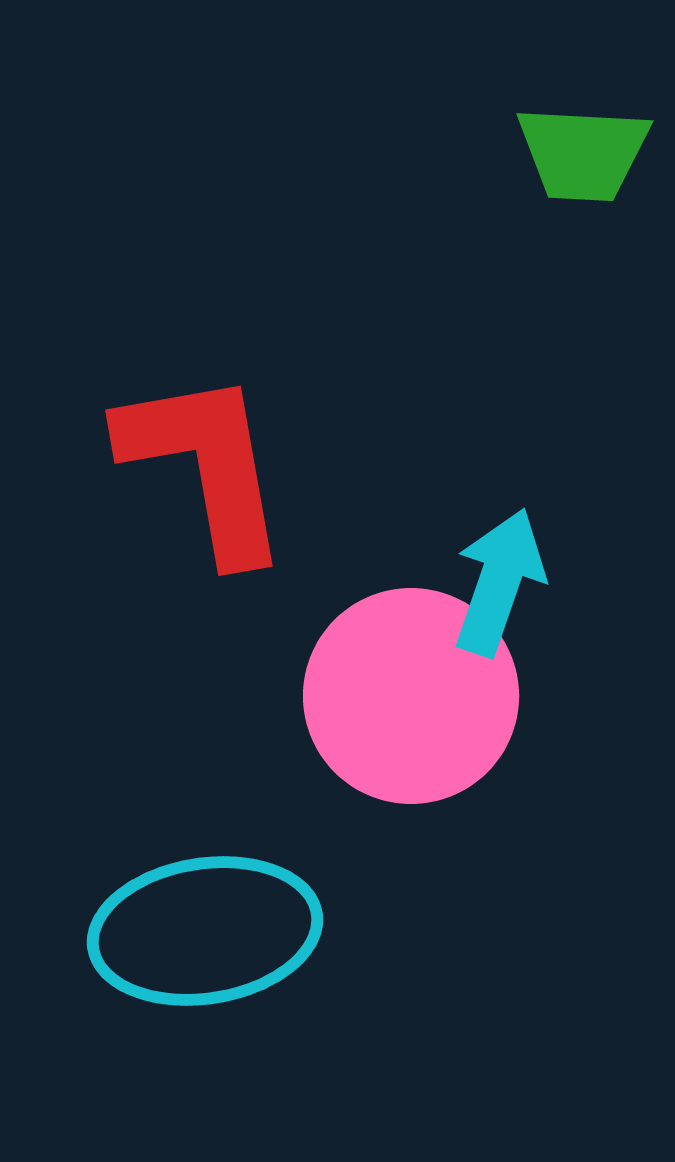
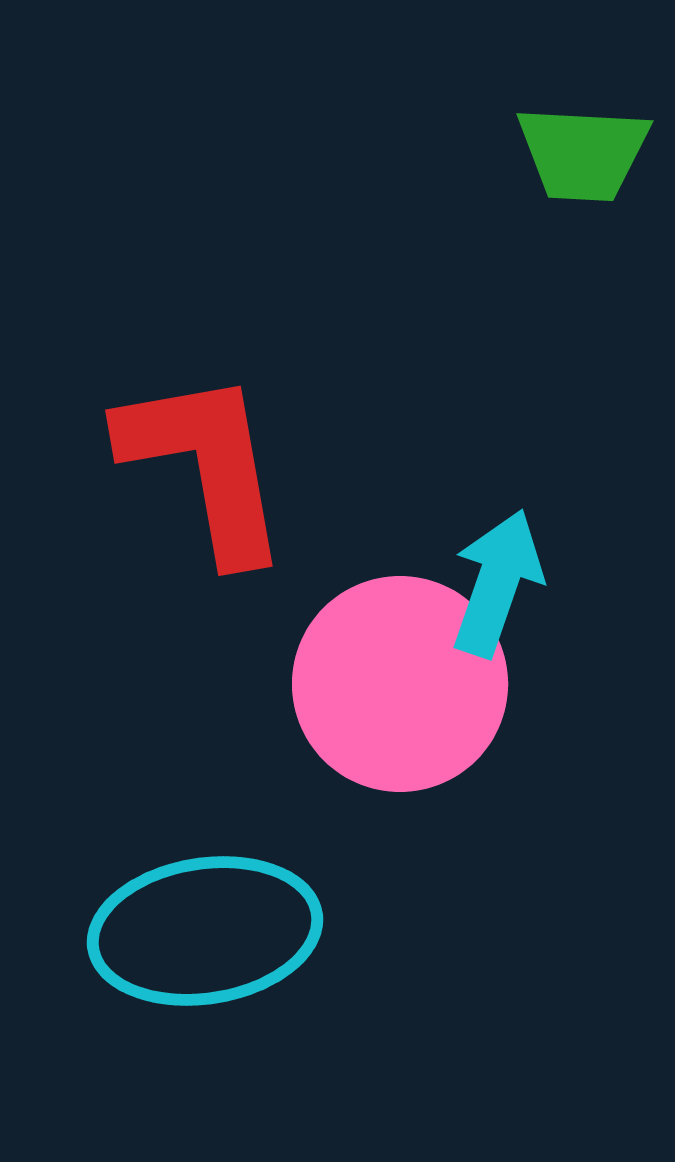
cyan arrow: moved 2 px left, 1 px down
pink circle: moved 11 px left, 12 px up
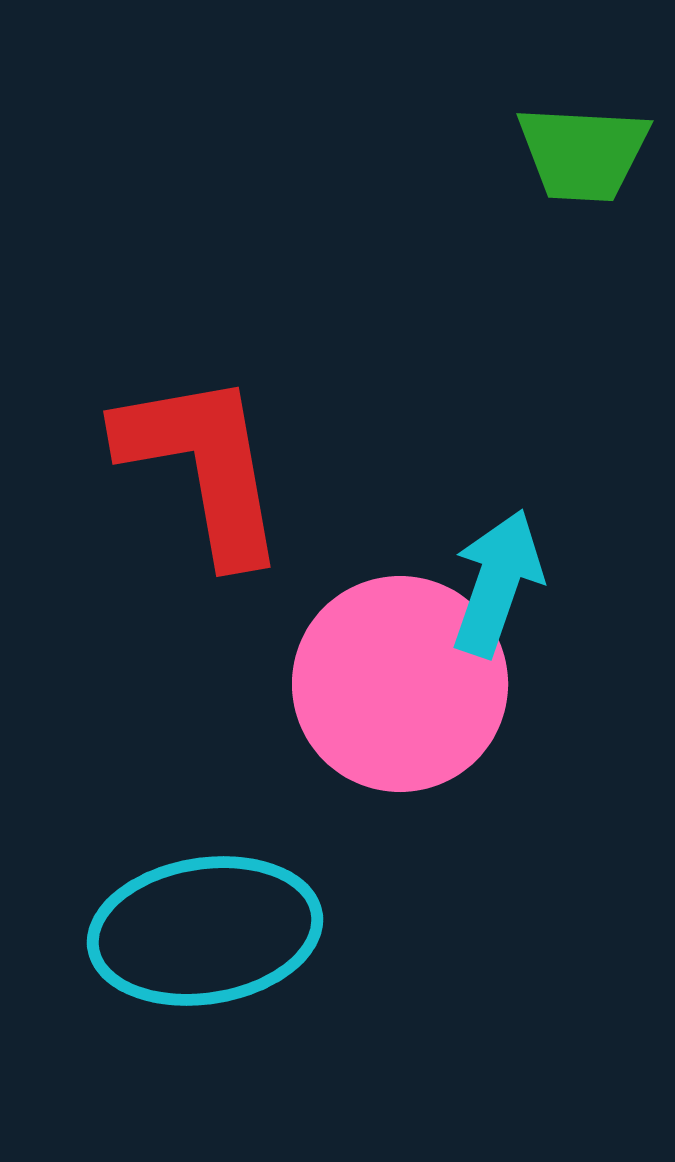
red L-shape: moved 2 px left, 1 px down
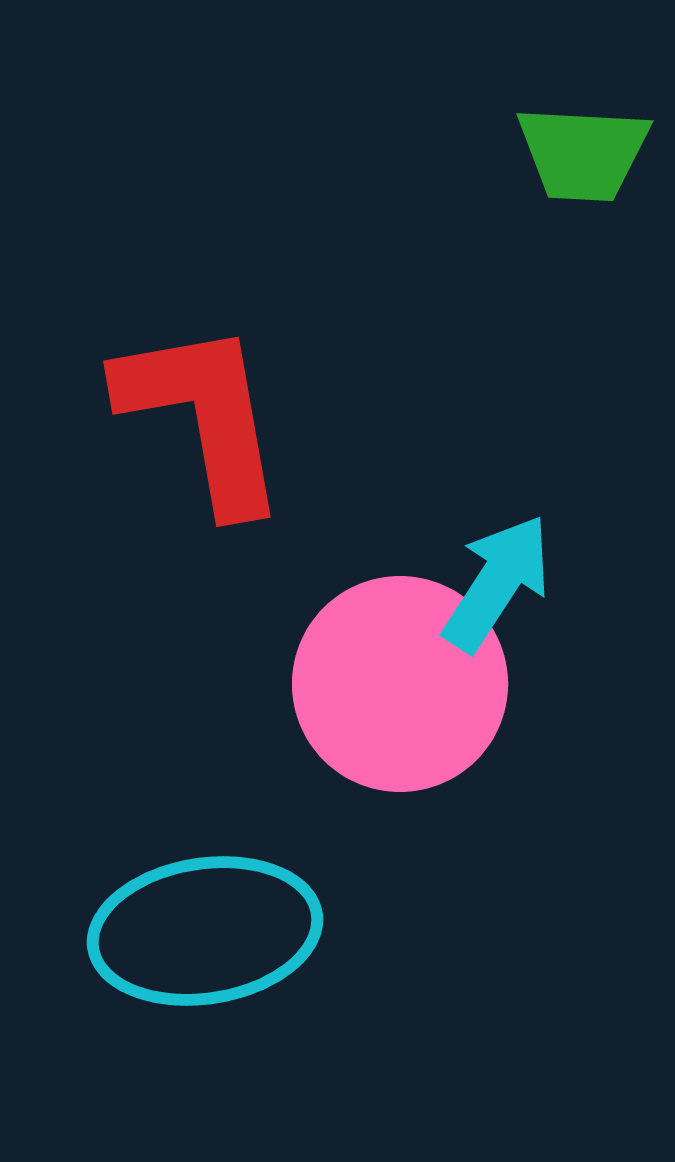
red L-shape: moved 50 px up
cyan arrow: rotated 14 degrees clockwise
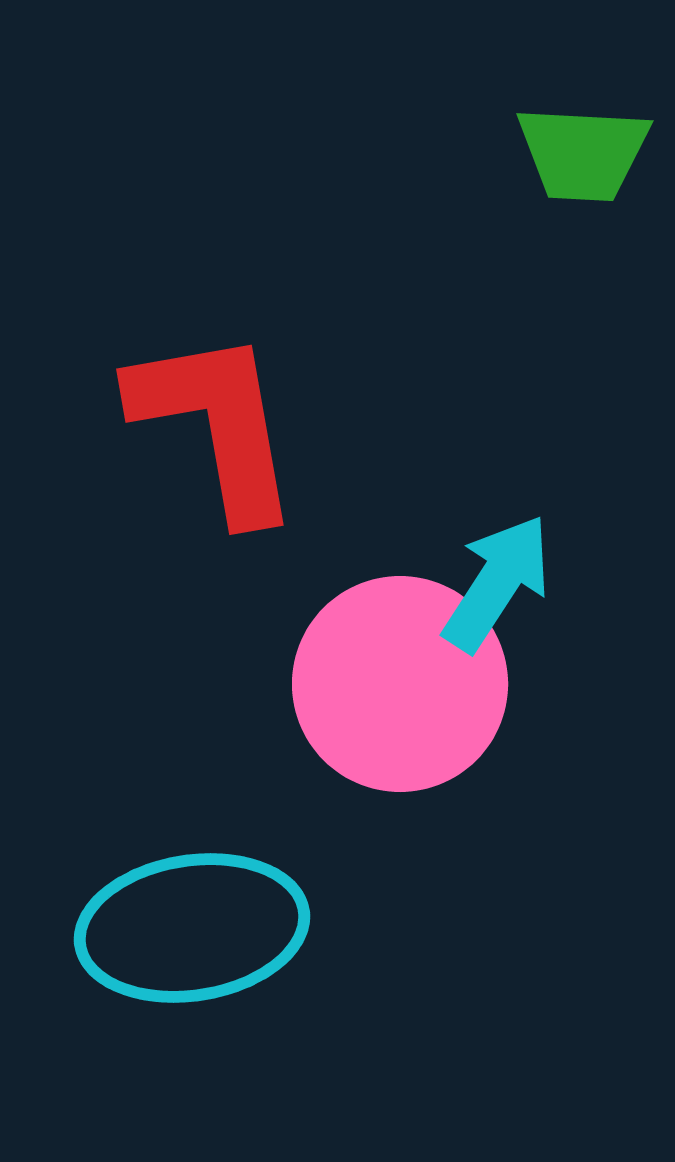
red L-shape: moved 13 px right, 8 px down
cyan ellipse: moved 13 px left, 3 px up
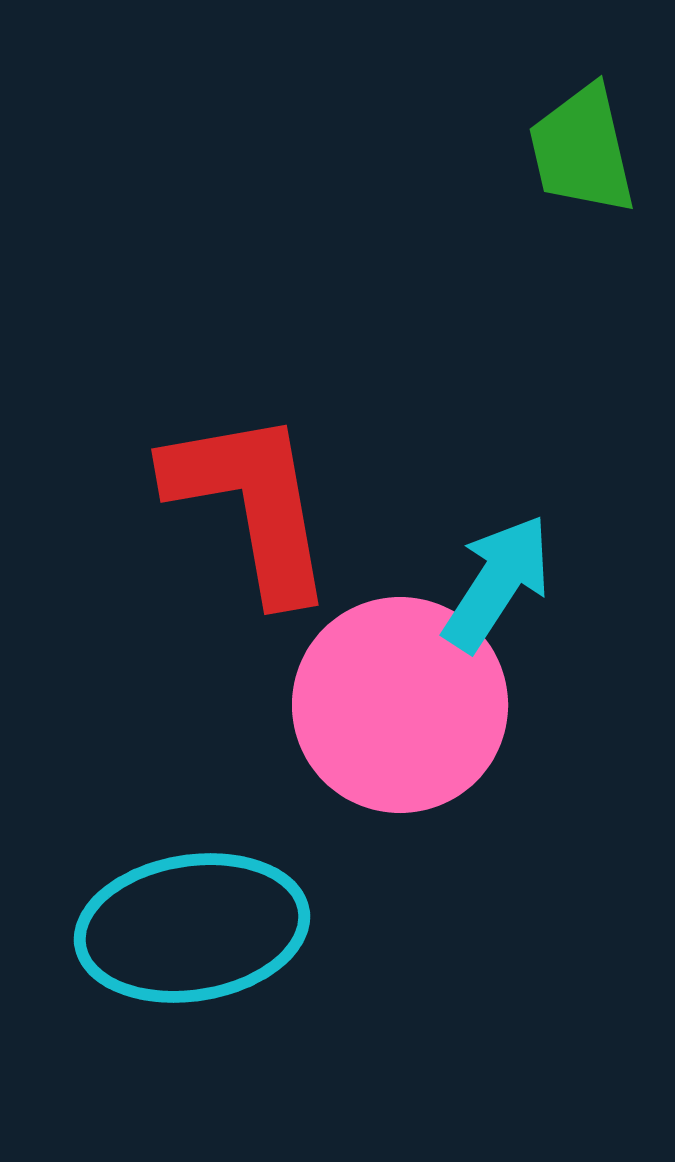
green trapezoid: moved 1 px left, 3 px up; rotated 74 degrees clockwise
red L-shape: moved 35 px right, 80 px down
pink circle: moved 21 px down
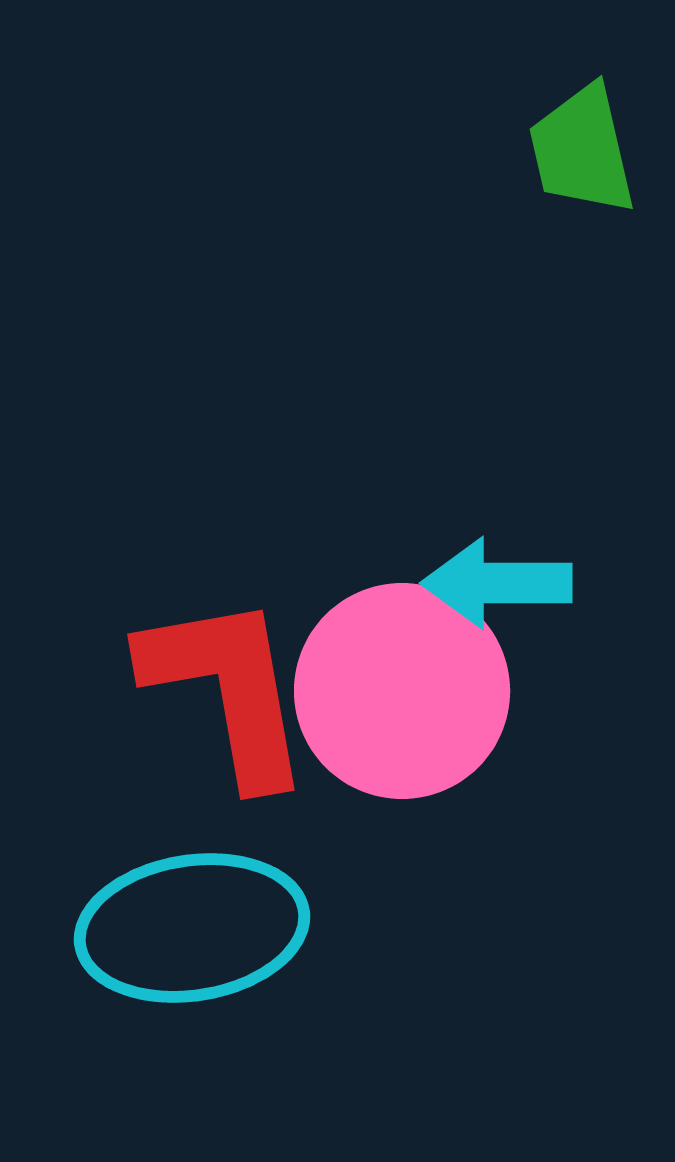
red L-shape: moved 24 px left, 185 px down
cyan arrow: rotated 123 degrees counterclockwise
pink circle: moved 2 px right, 14 px up
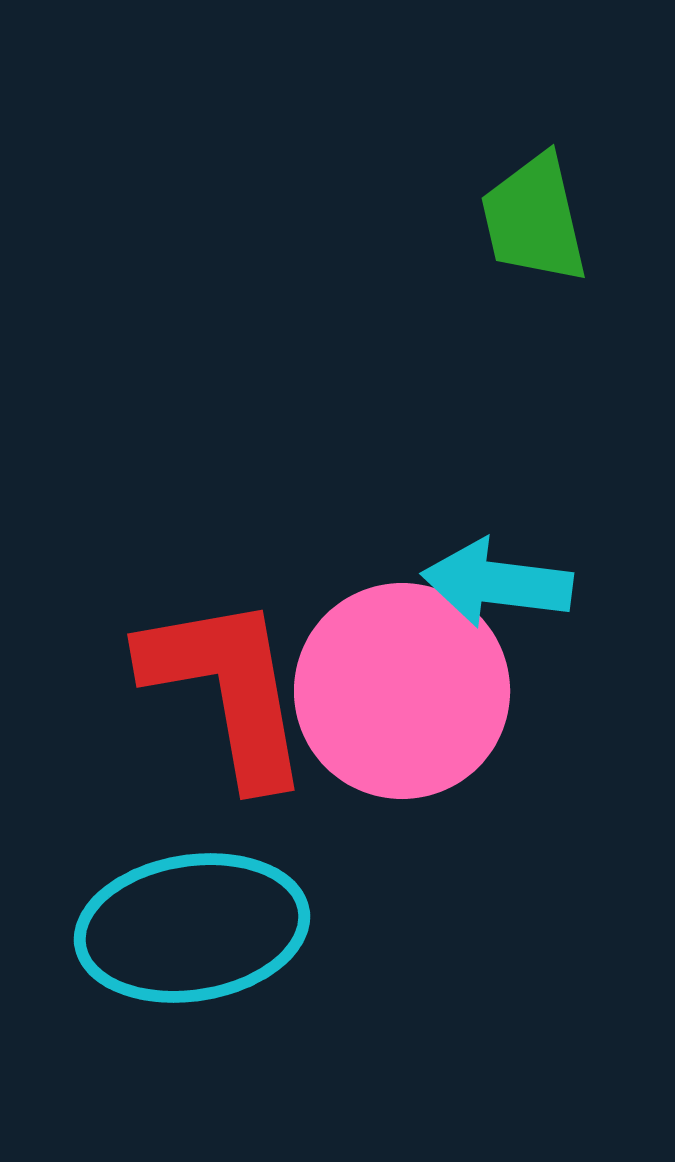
green trapezoid: moved 48 px left, 69 px down
cyan arrow: rotated 7 degrees clockwise
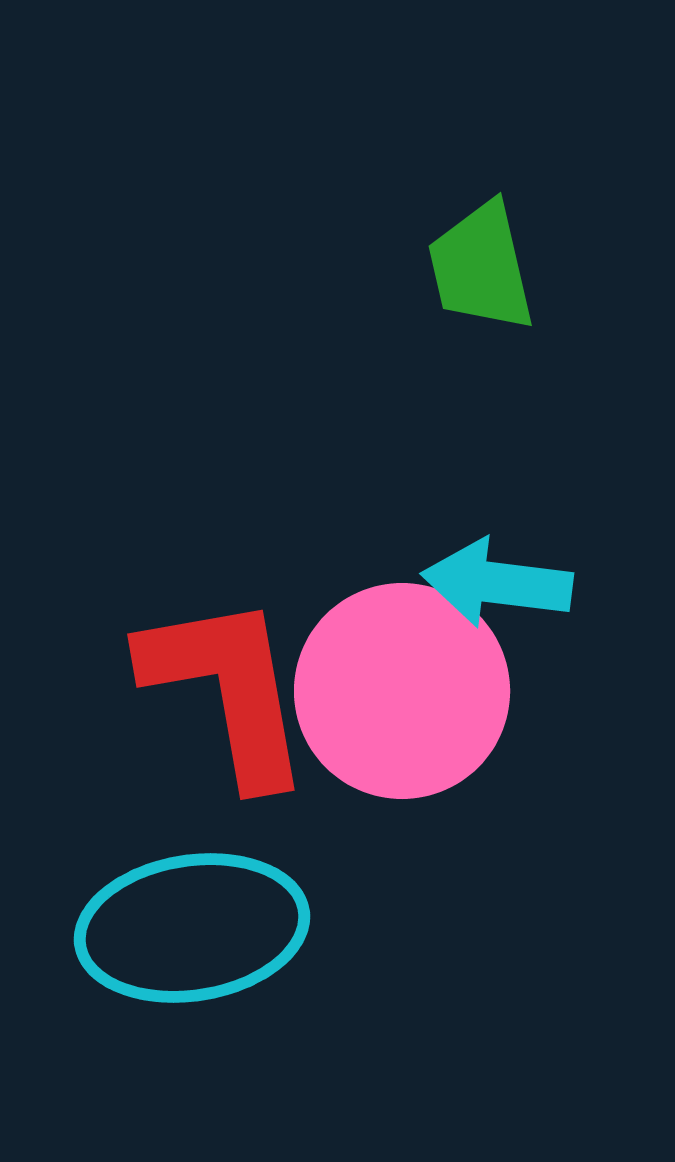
green trapezoid: moved 53 px left, 48 px down
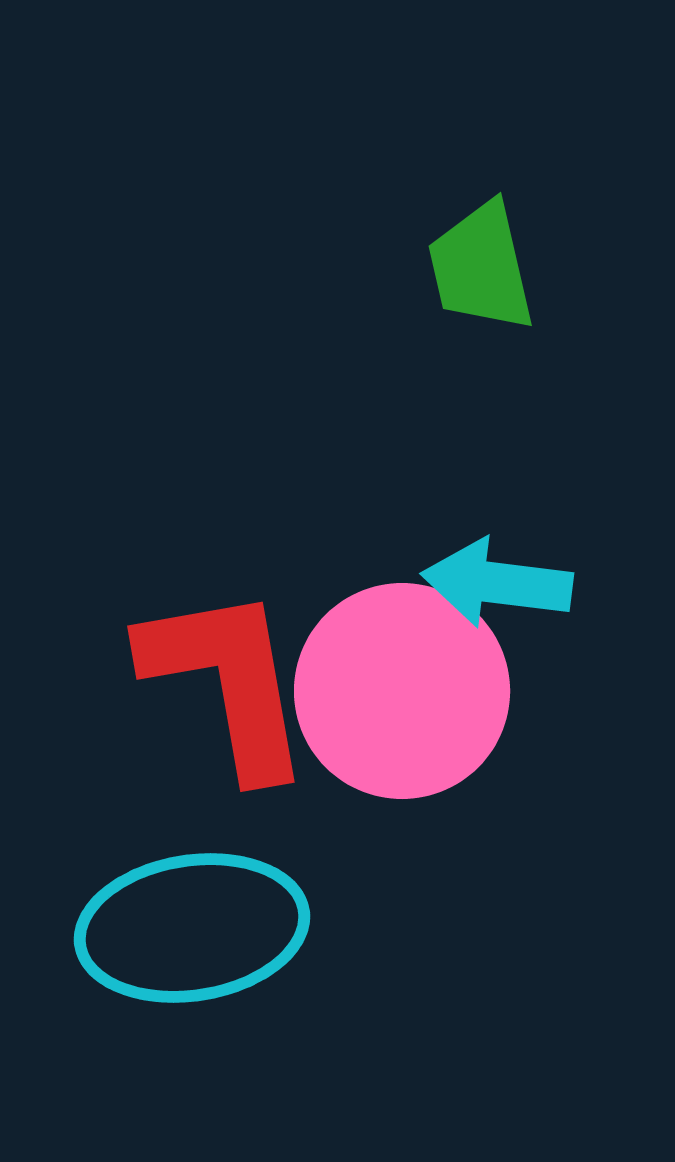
red L-shape: moved 8 px up
